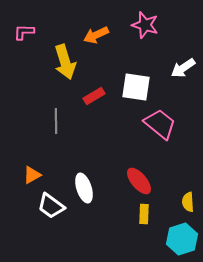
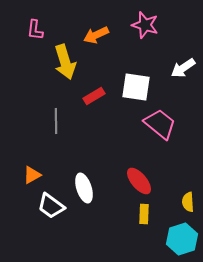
pink L-shape: moved 11 px right, 2 px up; rotated 85 degrees counterclockwise
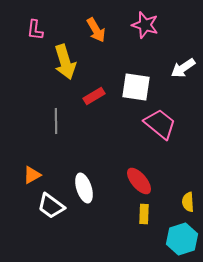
orange arrow: moved 5 px up; rotated 95 degrees counterclockwise
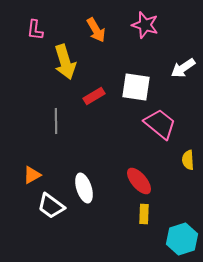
yellow semicircle: moved 42 px up
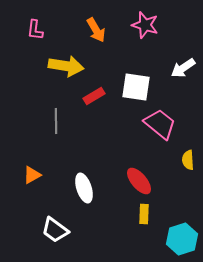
yellow arrow: moved 1 px right, 4 px down; rotated 64 degrees counterclockwise
white trapezoid: moved 4 px right, 24 px down
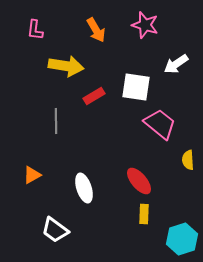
white arrow: moved 7 px left, 4 px up
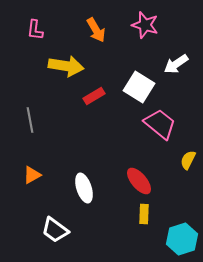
white square: moved 3 px right; rotated 24 degrees clockwise
gray line: moved 26 px left, 1 px up; rotated 10 degrees counterclockwise
yellow semicircle: rotated 30 degrees clockwise
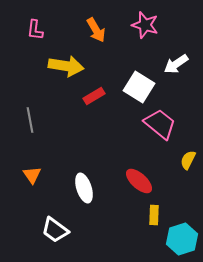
orange triangle: rotated 36 degrees counterclockwise
red ellipse: rotated 8 degrees counterclockwise
yellow rectangle: moved 10 px right, 1 px down
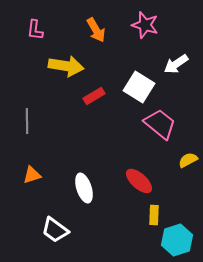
gray line: moved 3 px left, 1 px down; rotated 10 degrees clockwise
yellow semicircle: rotated 36 degrees clockwise
orange triangle: rotated 48 degrees clockwise
cyan hexagon: moved 5 px left, 1 px down
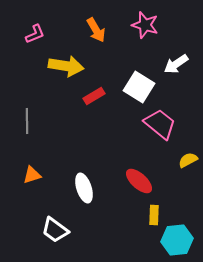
pink L-shape: moved 4 px down; rotated 120 degrees counterclockwise
cyan hexagon: rotated 12 degrees clockwise
